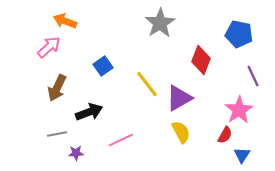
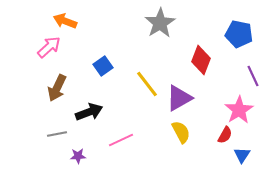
purple star: moved 2 px right, 3 px down
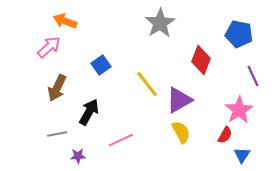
blue square: moved 2 px left, 1 px up
purple triangle: moved 2 px down
black arrow: rotated 40 degrees counterclockwise
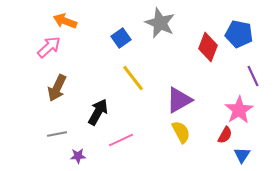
gray star: rotated 16 degrees counterclockwise
red diamond: moved 7 px right, 13 px up
blue square: moved 20 px right, 27 px up
yellow line: moved 14 px left, 6 px up
black arrow: moved 9 px right
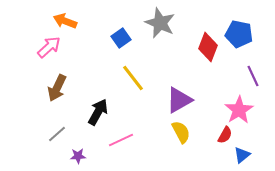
gray line: rotated 30 degrees counterclockwise
blue triangle: rotated 18 degrees clockwise
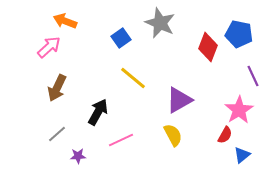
yellow line: rotated 12 degrees counterclockwise
yellow semicircle: moved 8 px left, 3 px down
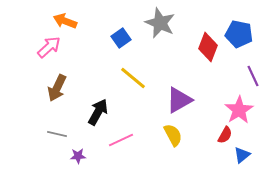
gray line: rotated 54 degrees clockwise
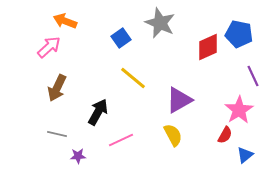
red diamond: rotated 44 degrees clockwise
blue triangle: moved 3 px right
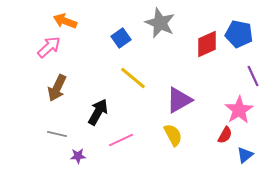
red diamond: moved 1 px left, 3 px up
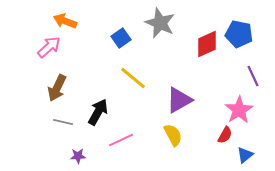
gray line: moved 6 px right, 12 px up
